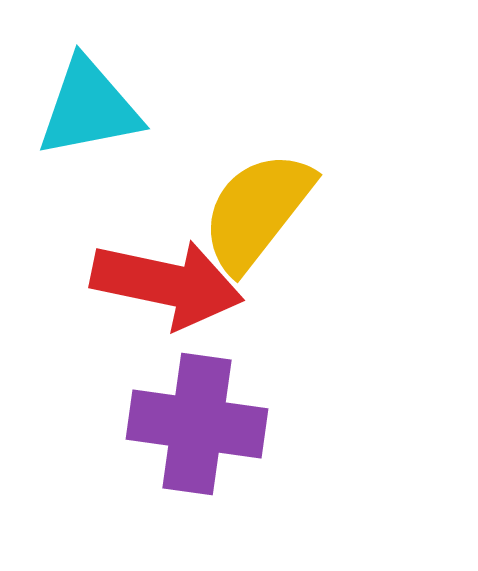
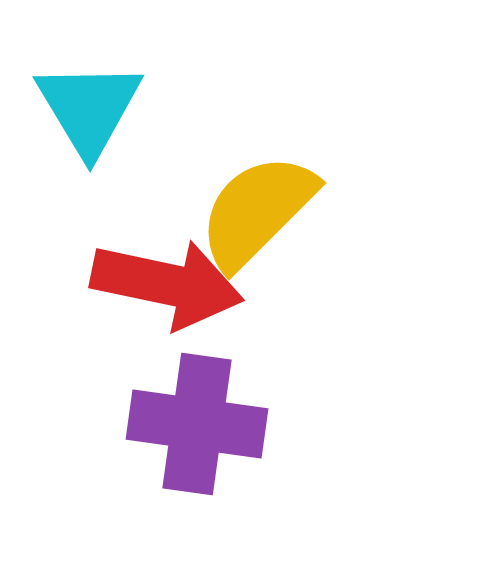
cyan triangle: rotated 50 degrees counterclockwise
yellow semicircle: rotated 7 degrees clockwise
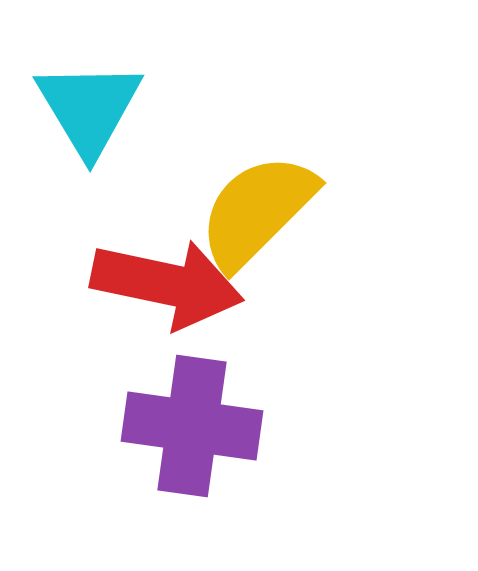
purple cross: moved 5 px left, 2 px down
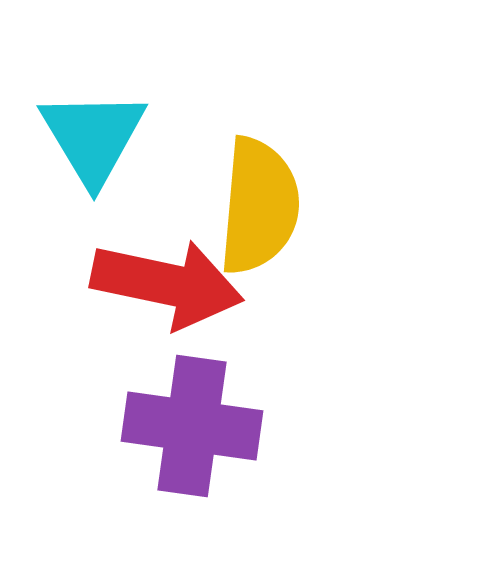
cyan triangle: moved 4 px right, 29 px down
yellow semicircle: moved 2 px right, 5 px up; rotated 140 degrees clockwise
